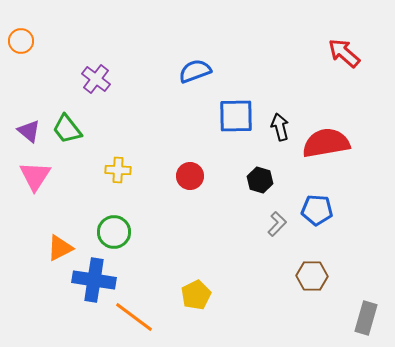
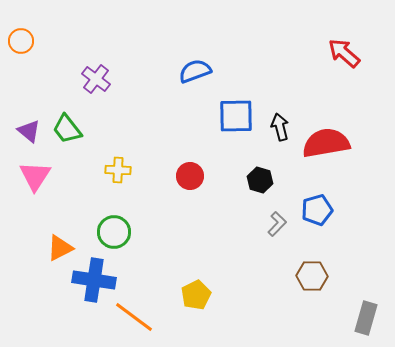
blue pentagon: rotated 20 degrees counterclockwise
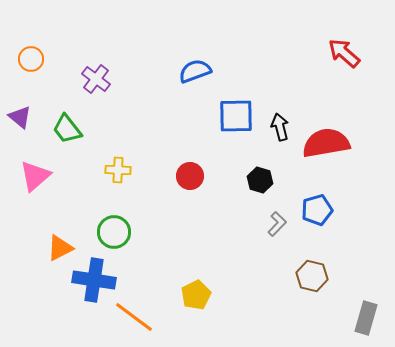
orange circle: moved 10 px right, 18 px down
purple triangle: moved 9 px left, 14 px up
pink triangle: rotated 16 degrees clockwise
brown hexagon: rotated 12 degrees clockwise
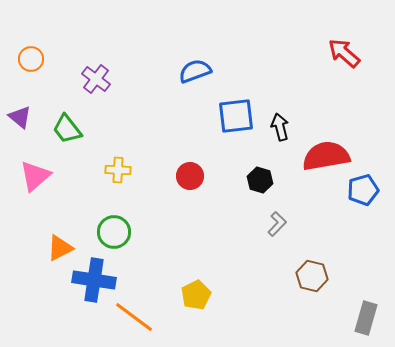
blue square: rotated 6 degrees counterclockwise
red semicircle: moved 13 px down
blue pentagon: moved 46 px right, 20 px up
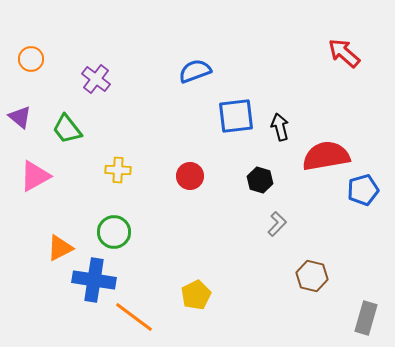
pink triangle: rotated 12 degrees clockwise
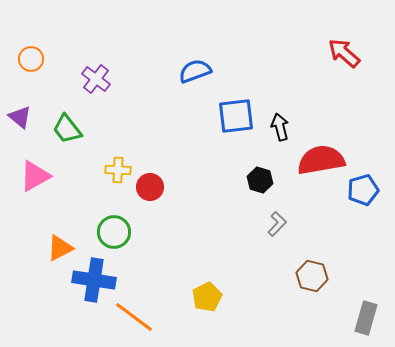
red semicircle: moved 5 px left, 4 px down
red circle: moved 40 px left, 11 px down
yellow pentagon: moved 11 px right, 2 px down
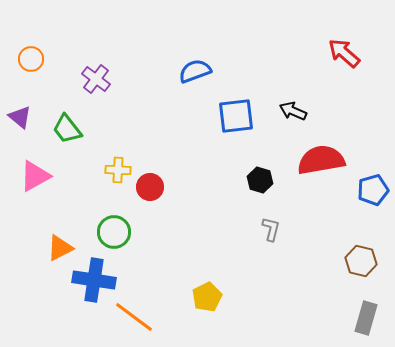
black arrow: moved 13 px right, 16 px up; rotated 52 degrees counterclockwise
blue pentagon: moved 10 px right
gray L-shape: moved 6 px left, 5 px down; rotated 30 degrees counterclockwise
brown hexagon: moved 49 px right, 15 px up
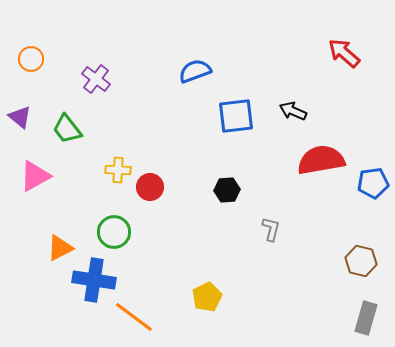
black hexagon: moved 33 px left, 10 px down; rotated 20 degrees counterclockwise
blue pentagon: moved 7 px up; rotated 8 degrees clockwise
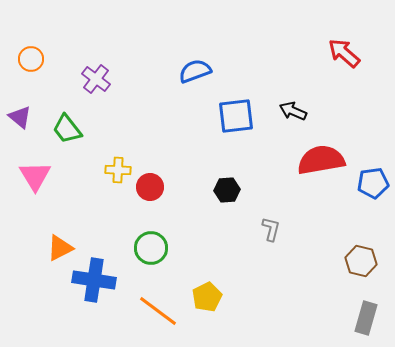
pink triangle: rotated 32 degrees counterclockwise
green circle: moved 37 px right, 16 px down
orange line: moved 24 px right, 6 px up
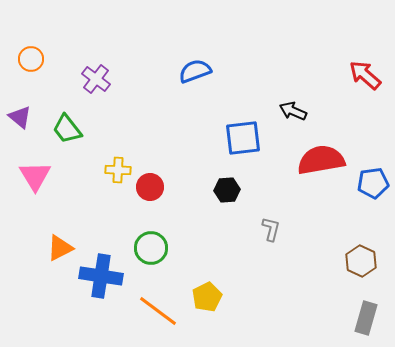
red arrow: moved 21 px right, 22 px down
blue square: moved 7 px right, 22 px down
brown hexagon: rotated 12 degrees clockwise
blue cross: moved 7 px right, 4 px up
